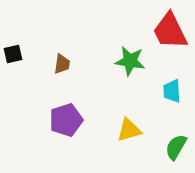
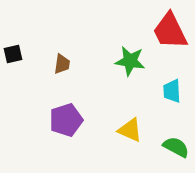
yellow triangle: moved 1 px right; rotated 40 degrees clockwise
green semicircle: rotated 88 degrees clockwise
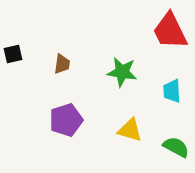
green star: moved 8 px left, 11 px down
yellow triangle: rotated 8 degrees counterclockwise
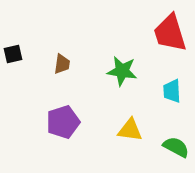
red trapezoid: moved 2 px down; rotated 9 degrees clockwise
green star: moved 1 px up
purple pentagon: moved 3 px left, 2 px down
yellow triangle: rotated 8 degrees counterclockwise
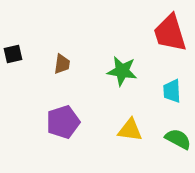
green semicircle: moved 2 px right, 8 px up
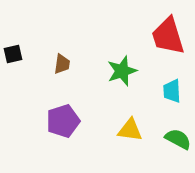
red trapezoid: moved 2 px left, 3 px down
green star: rotated 28 degrees counterclockwise
purple pentagon: moved 1 px up
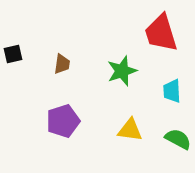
red trapezoid: moved 7 px left, 3 px up
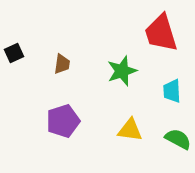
black square: moved 1 px right, 1 px up; rotated 12 degrees counterclockwise
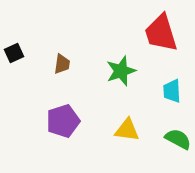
green star: moved 1 px left
yellow triangle: moved 3 px left
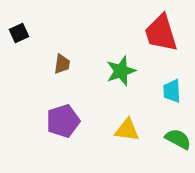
black square: moved 5 px right, 20 px up
